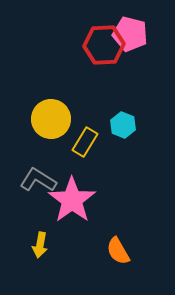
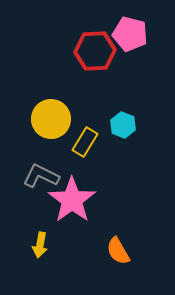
red hexagon: moved 9 px left, 6 px down
gray L-shape: moved 3 px right, 4 px up; rotated 6 degrees counterclockwise
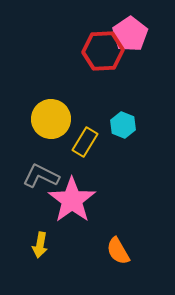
pink pentagon: rotated 24 degrees clockwise
red hexagon: moved 8 px right
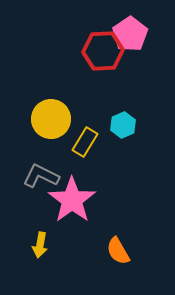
cyan hexagon: rotated 15 degrees clockwise
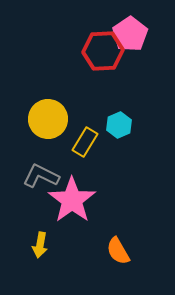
yellow circle: moved 3 px left
cyan hexagon: moved 4 px left
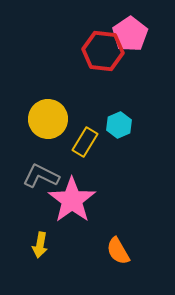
red hexagon: rotated 9 degrees clockwise
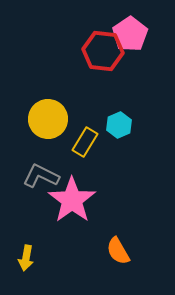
yellow arrow: moved 14 px left, 13 px down
